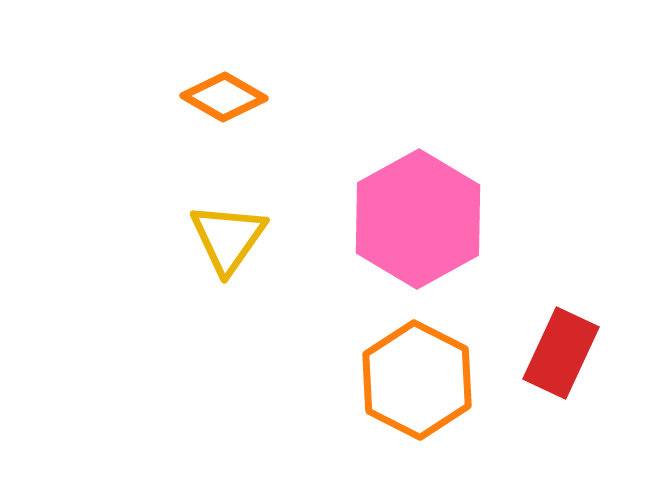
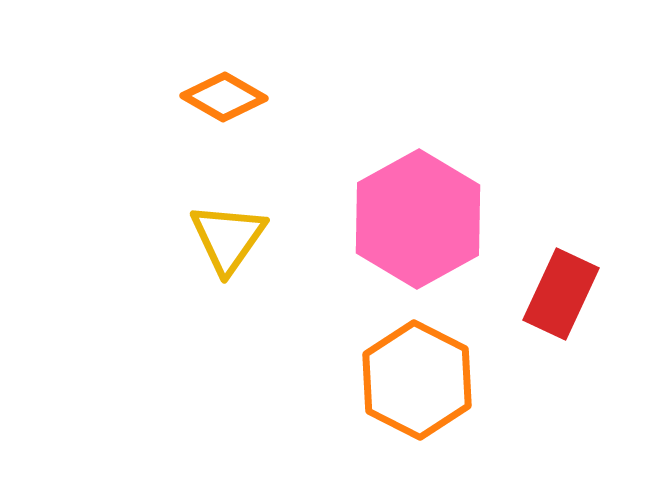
red rectangle: moved 59 px up
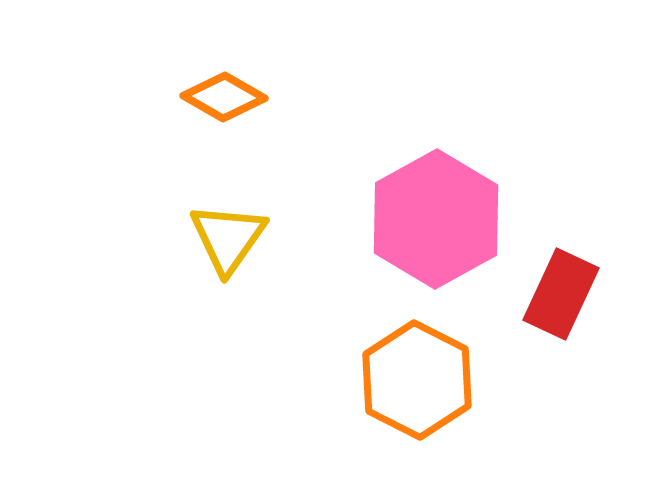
pink hexagon: moved 18 px right
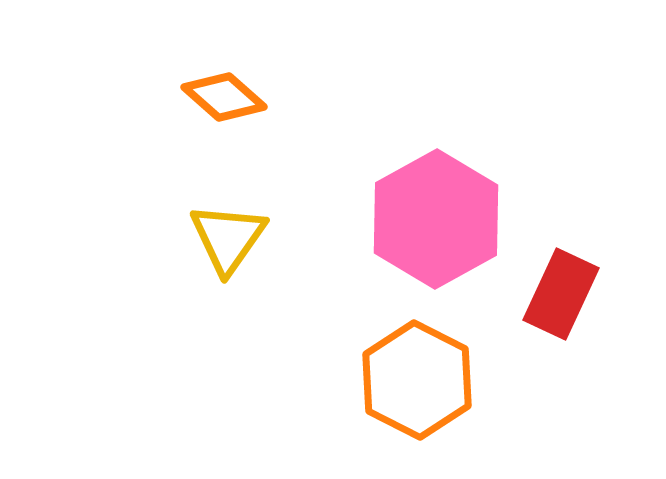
orange diamond: rotated 12 degrees clockwise
